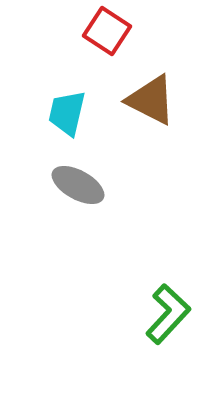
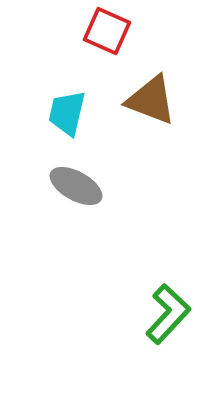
red square: rotated 9 degrees counterclockwise
brown triangle: rotated 6 degrees counterclockwise
gray ellipse: moved 2 px left, 1 px down
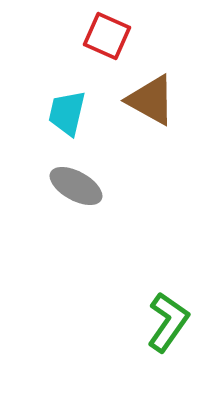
red square: moved 5 px down
brown triangle: rotated 8 degrees clockwise
green L-shape: moved 8 px down; rotated 8 degrees counterclockwise
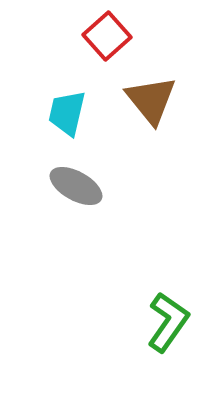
red square: rotated 24 degrees clockwise
brown triangle: rotated 22 degrees clockwise
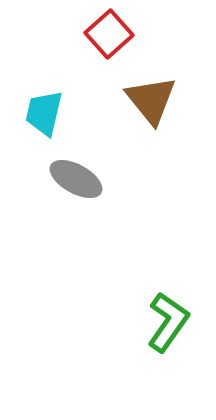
red square: moved 2 px right, 2 px up
cyan trapezoid: moved 23 px left
gray ellipse: moved 7 px up
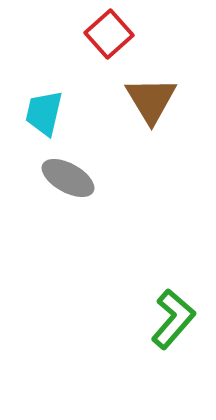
brown triangle: rotated 8 degrees clockwise
gray ellipse: moved 8 px left, 1 px up
green L-shape: moved 5 px right, 3 px up; rotated 6 degrees clockwise
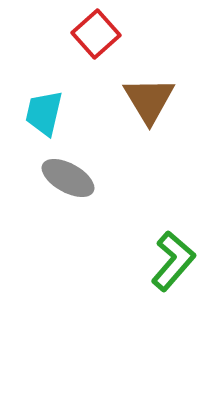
red square: moved 13 px left
brown triangle: moved 2 px left
green L-shape: moved 58 px up
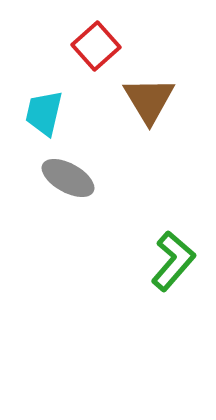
red square: moved 12 px down
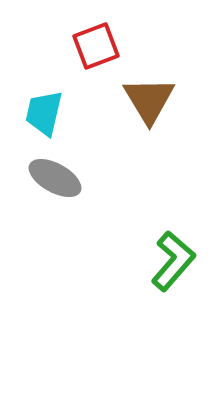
red square: rotated 21 degrees clockwise
gray ellipse: moved 13 px left
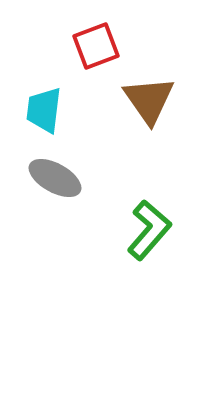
brown triangle: rotated 4 degrees counterclockwise
cyan trapezoid: moved 3 px up; rotated 6 degrees counterclockwise
green L-shape: moved 24 px left, 31 px up
